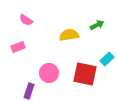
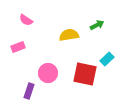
pink circle: moved 1 px left
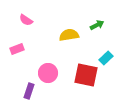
pink rectangle: moved 1 px left, 2 px down
cyan rectangle: moved 1 px left, 1 px up
red square: moved 1 px right, 1 px down
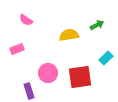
red square: moved 6 px left, 2 px down; rotated 20 degrees counterclockwise
purple rectangle: rotated 35 degrees counterclockwise
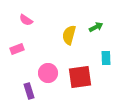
green arrow: moved 1 px left, 2 px down
yellow semicircle: rotated 66 degrees counterclockwise
cyan rectangle: rotated 48 degrees counterclockwise
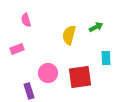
pink semicircle: rotated 40 degrees clockwise
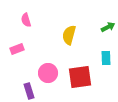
green arrow: moved 12 px right
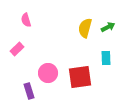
yellow semicircle: moved 16 px right, 7 px up
pink rectangle: rotated 24 degrees counterclockwise
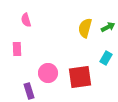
pink rectangle: rotated 48 degrees counterclockwise
cyan rectangle: rotated 32 degrees clockwise
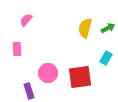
pink semicircle: rotated 56 degrees clockwise
green arrow: moved 1 px down
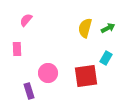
red square: moved 6 px right, 1 px up
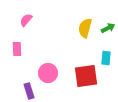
cyan rectangle: rotated 24 degrees counterclockwise
